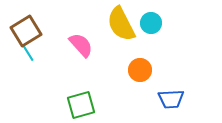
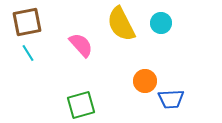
cyan circle: moved 10 px right
brown square: moved 1 px right, 9 px up; rotated 20 degrees clockwise
orange circle: moved 5 px right, 11 px down
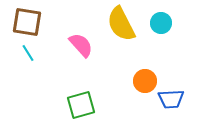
brown square: rotated 20 degrees clockwise
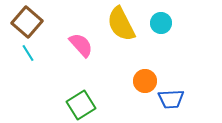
brown square: rotated 32 degrees clockwise
green square: rotated 16 degrees counterclockwise
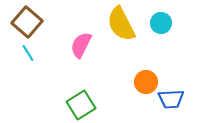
pink semicircle: rotated 112 degrees counterclockwise
orange circle: moved 1 px right, 1 px down
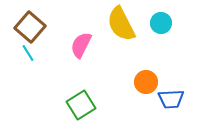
brown square: moved 3 px right, 5 px down
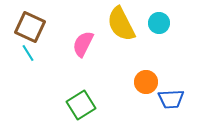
cyan circle: moved 2 px left
brown square: rotated 16 degrees counterclockwise
pink semicircle: moved 2 px right, 1 px up
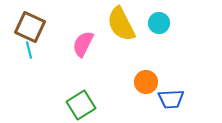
cyan line: moved 1 px right, 3 px up; rotated 18 degrees clockwise
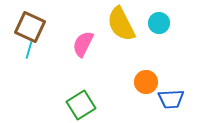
cyan line: rotated 30 degrees clockwise
